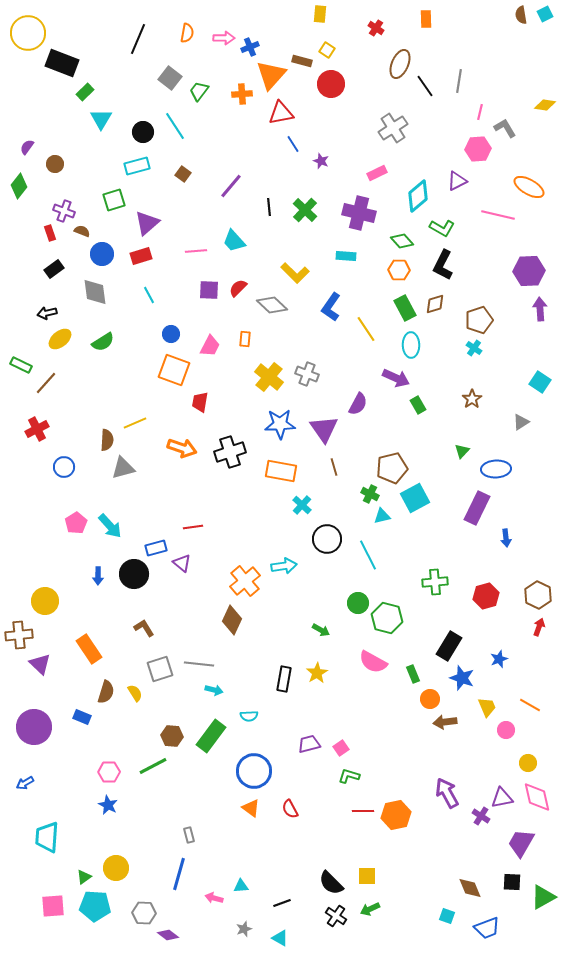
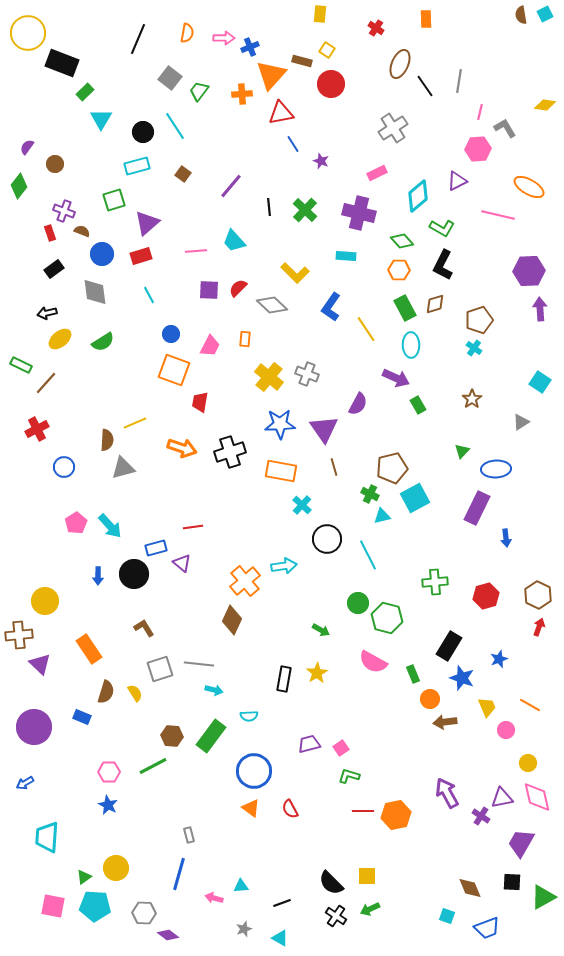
pink square at (53, 906): rotated 15 degrees clockwise
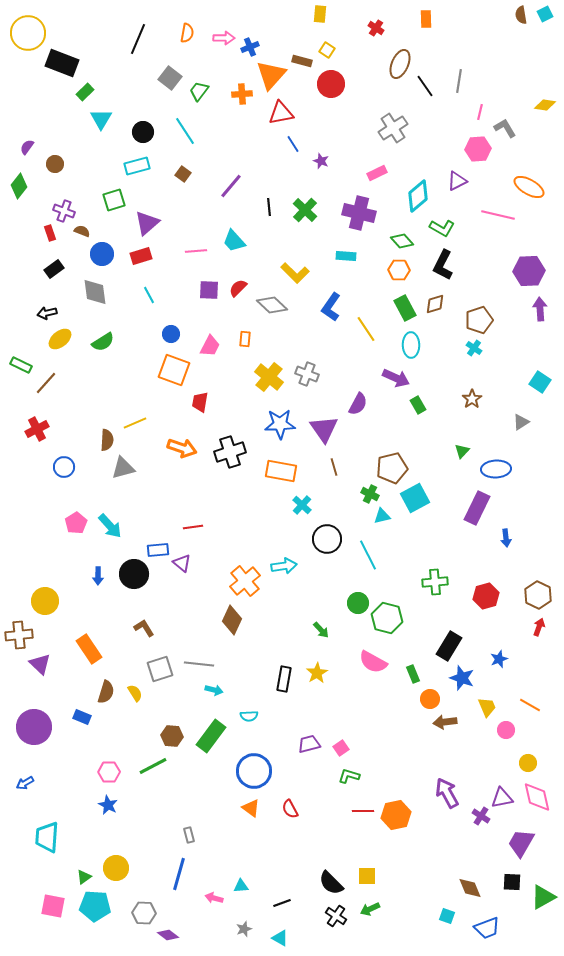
cyan line at (175, 126): moved 10 px right, 5 px down
blue rectangle at (156, 548): moved 2 px right, 2 px down; rotated 10 degrees clockwise
green arrow at (321, 630): rotated 18 degrees clockwise
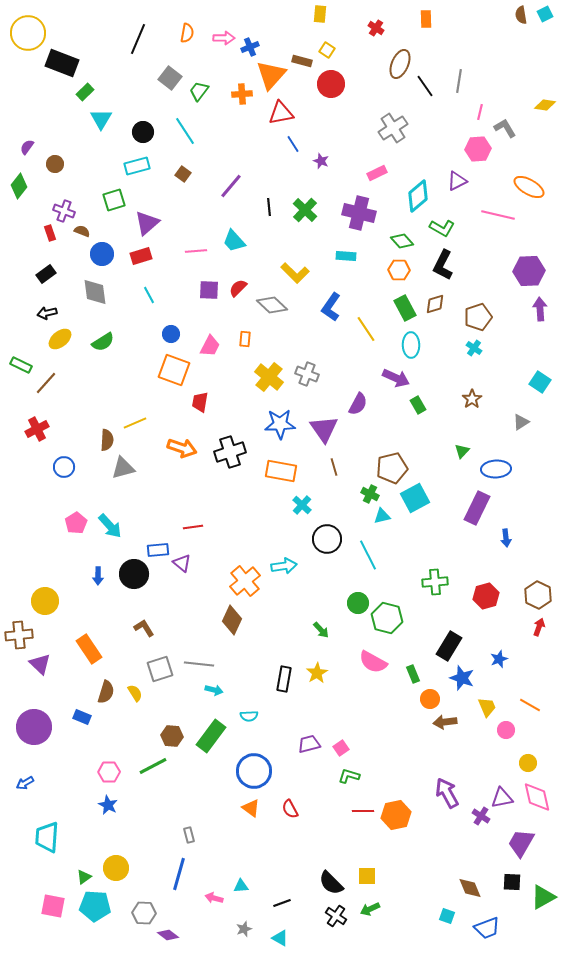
black rectangle at (54, 269): moved 8 px left, 5 px down
brown pentagon at (479, 320): moved 1 px left, 3 px up
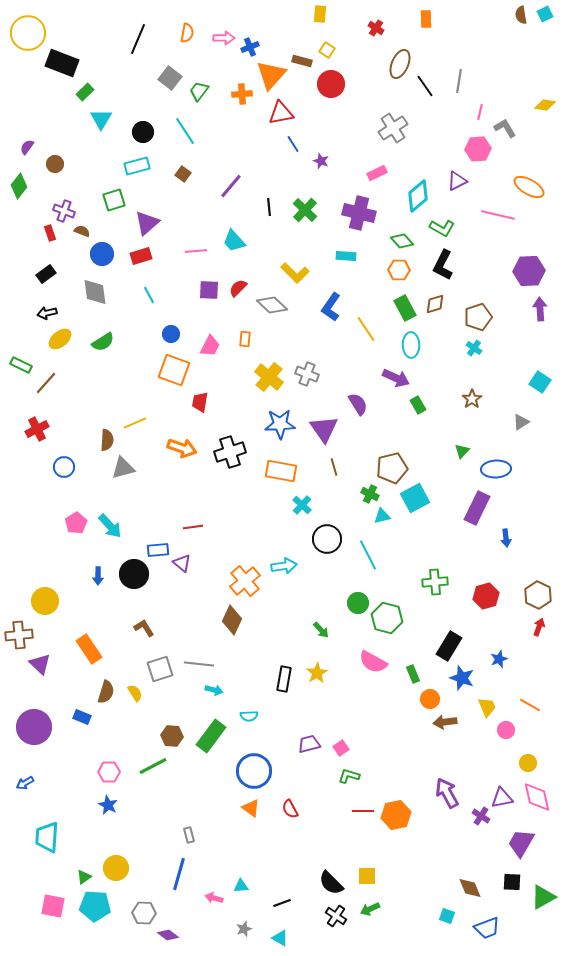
purple semicircle at (358, 404): rotated 60 degrees counterclockwise
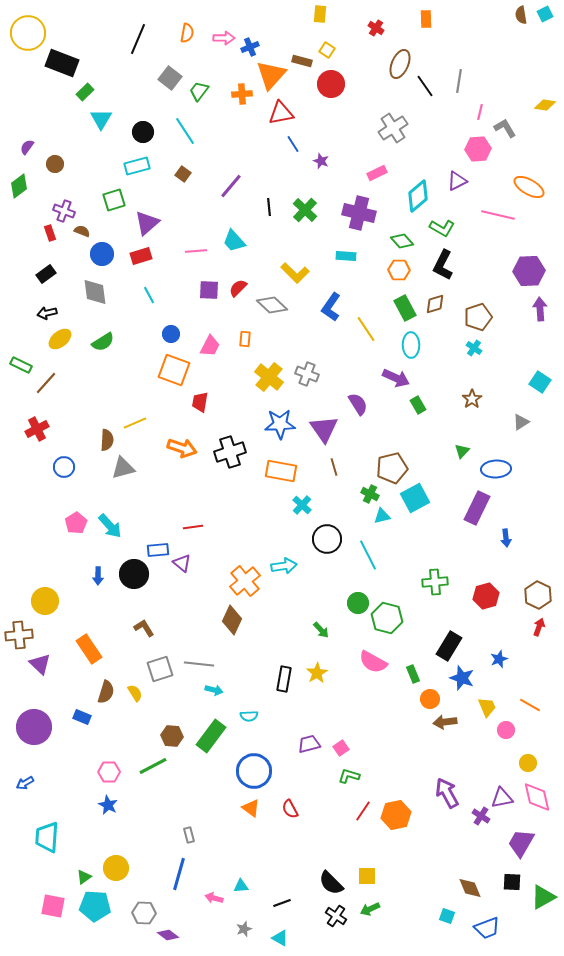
green diamond at (19, 186): rotated 15 degrees clockwise
red line at (363, 811): rotated 55 degrees counterclockwise
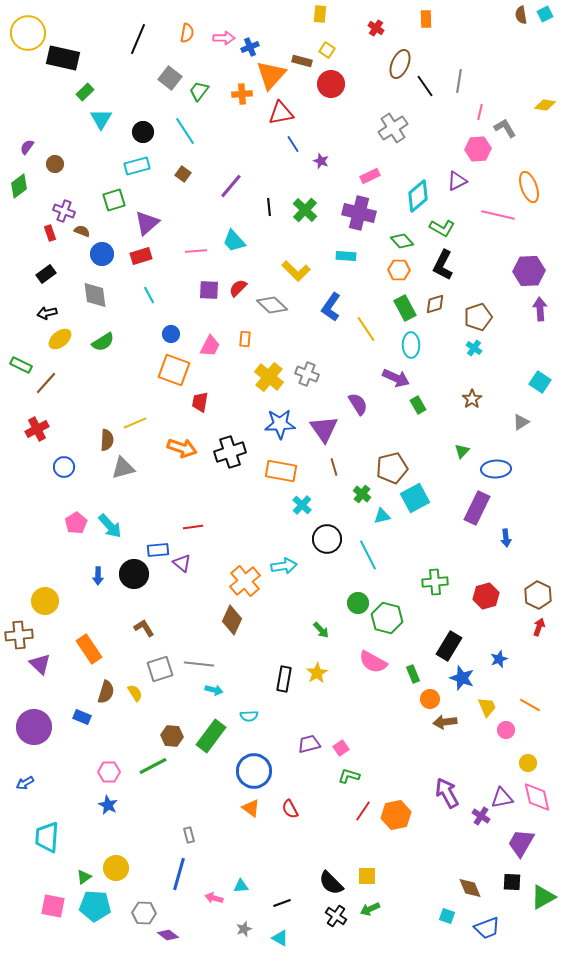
black rectangle at (62, 63): moved 1 px right, 5 px up; rotated 8 degrees counterclockwise
pink rectangle at (377, 173): moved 7 px left, 3 px down
orange ellipse at (529, 187): rotated 40 degrees clockwise
yellow L-shape at (295, 273): moved 1 px right, 2 px up
gray diamond at (95, 292): moved 3 px down
green cross at (370, 494): moved 8 px left; rotated 12 degrees clockwise
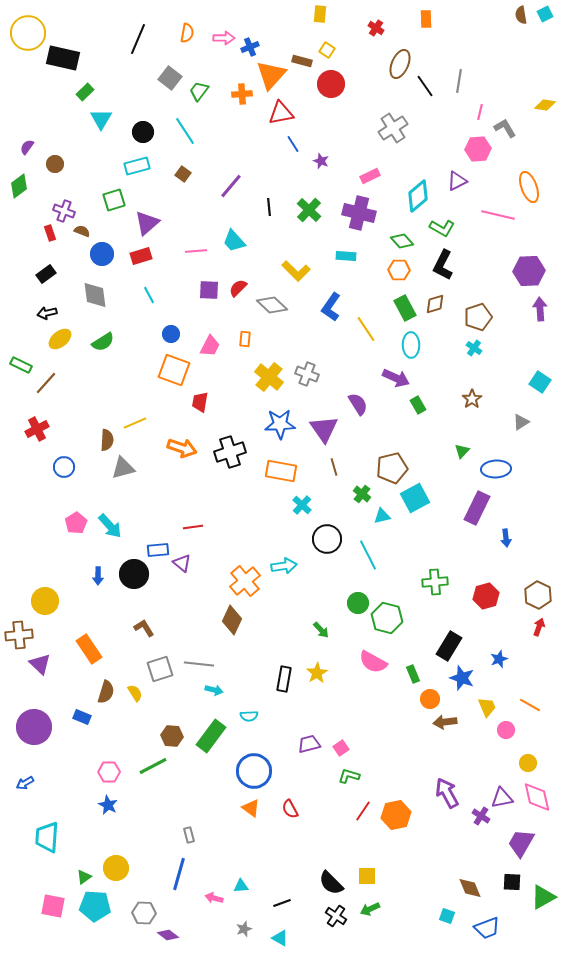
green cross at (305, 210): moved 4 px right
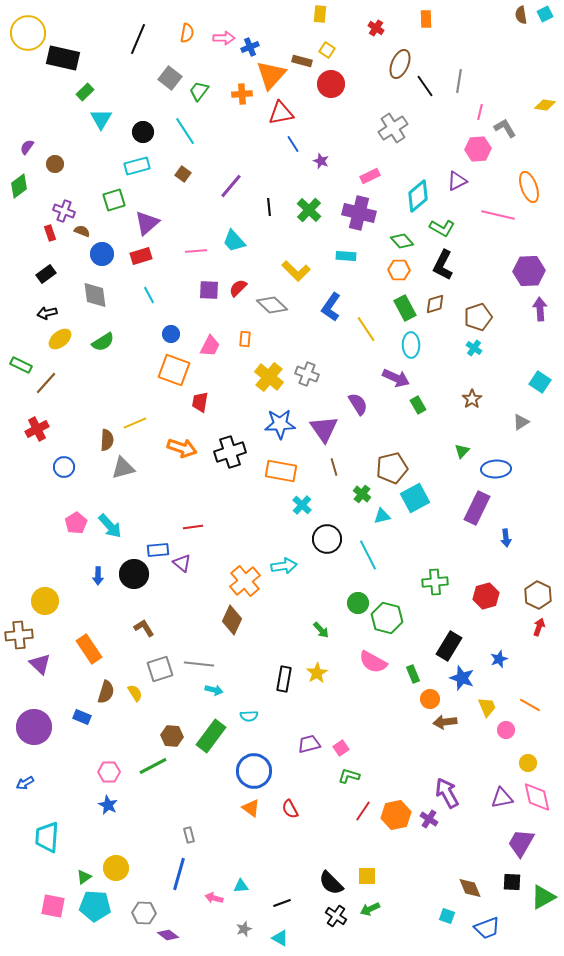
purple cross at (481, 816): moved 52 px left, 3 px down
